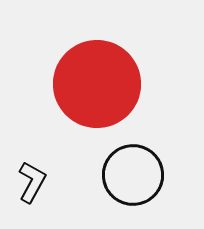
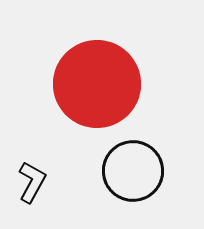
black circle: moved 4 px up
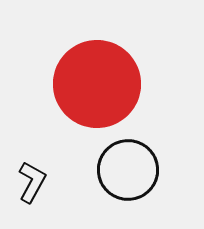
black circle: moved 5 px left, 1 px up
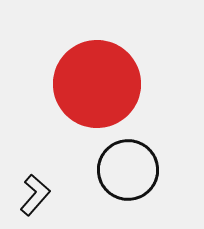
black L-shape: moved 3 px right, 13 px down; rotated 12 degrees clockwise
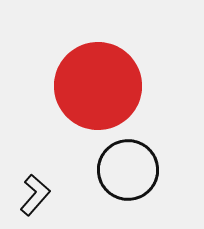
red circle: moved 1 px right, 2 px down
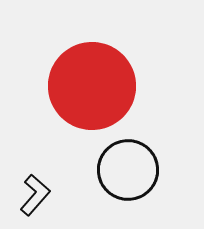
red circle: moved 6 px left
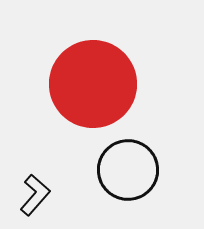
red circle: moved 1 px right, 2 px up
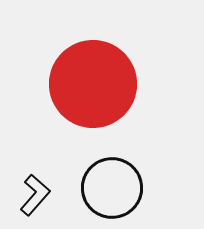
black circle: moved 16 px left, 18 px down
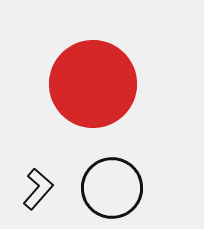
black L-shape: moved 3 px right, 6 px up
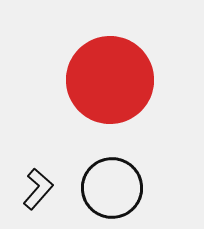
red circle: moved 17 px right, 4 px up
